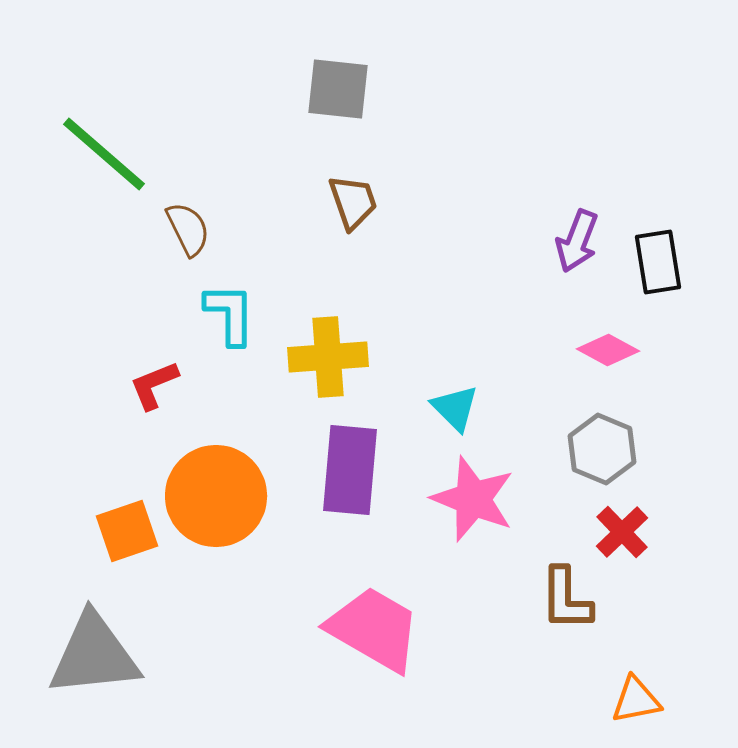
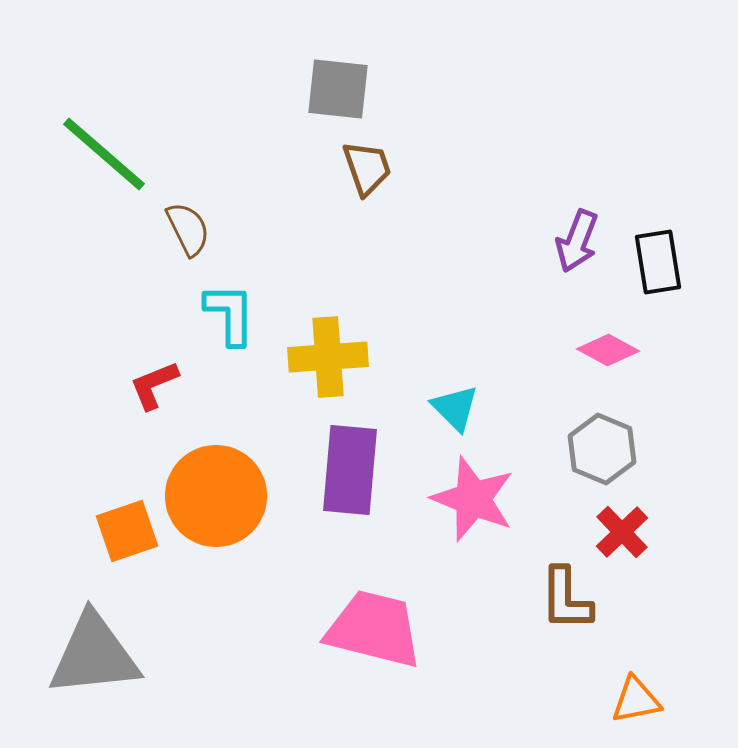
brown trapezoid: moved 14 px right, 34 px up
pink trapezoid: rotated 16 degrees counterclockwise
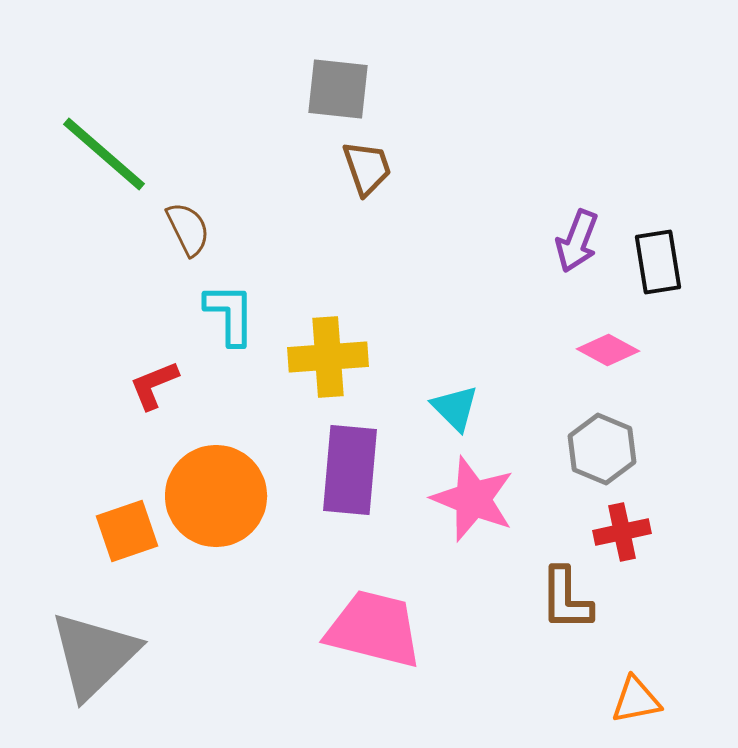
red cross: rotated 32 degrees clockwise
gray triangle: rotated 38 degrees counterclockwise
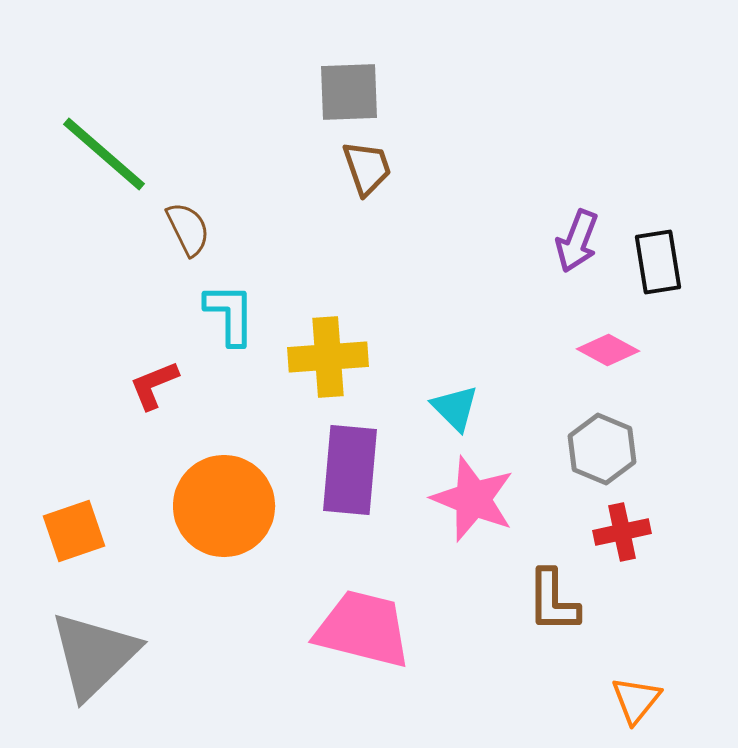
gray square: moved 11 px right, 3 px down; rotated 8 degrees counterclockwise
orange circle: moved 8 px right, 10 px down
orange square: moved 53 px left
brown L-shape: moved 13 px left, 2 px down
pink trapezoid: moved 11 px left
orange triangle: rotated 40 degrees counterclockwise
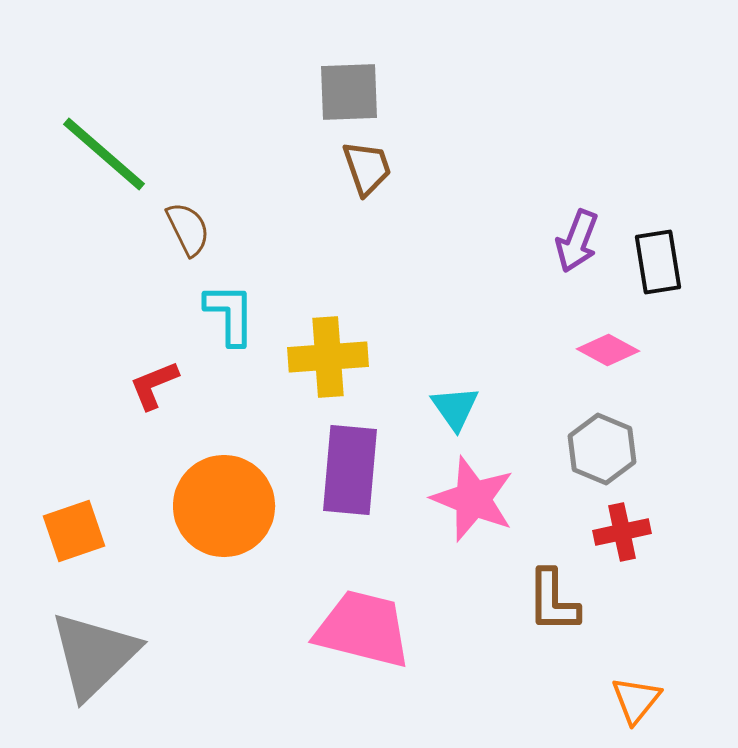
cyan triangle: rotated 10 degrees clockwise
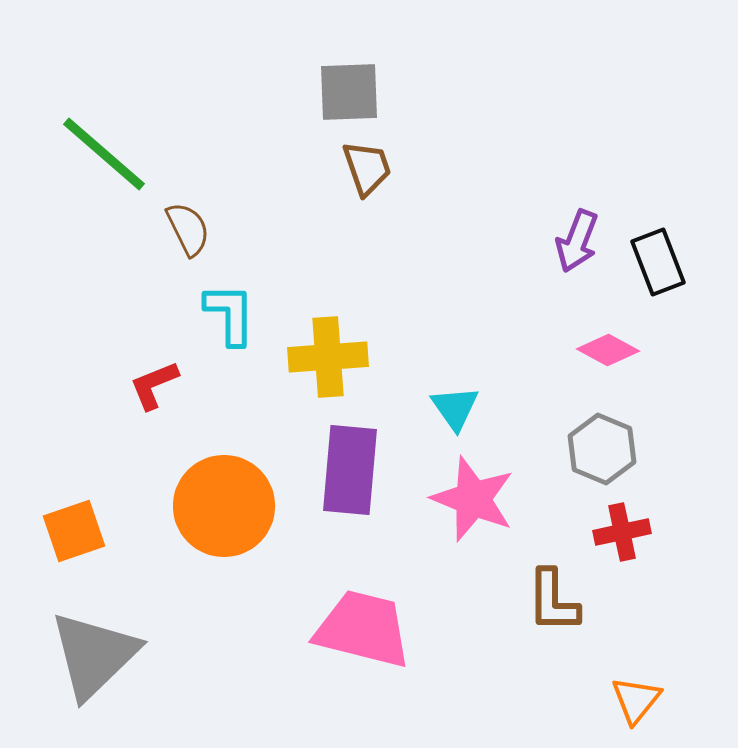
black rectangle: rotated 12 degrees counterclockwise
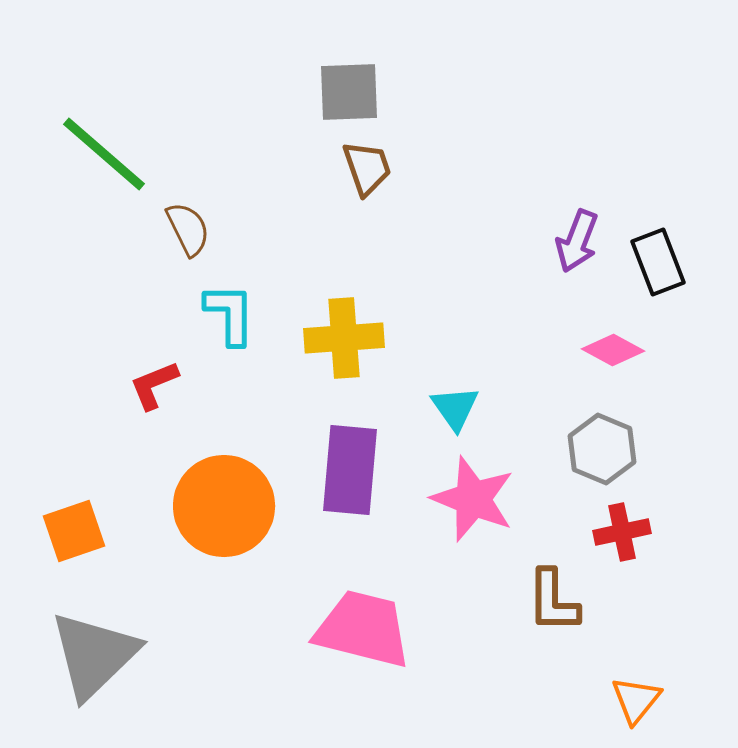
pink diamond: moved 5 px right
yellow cross: moved 16 px right, 19 px up
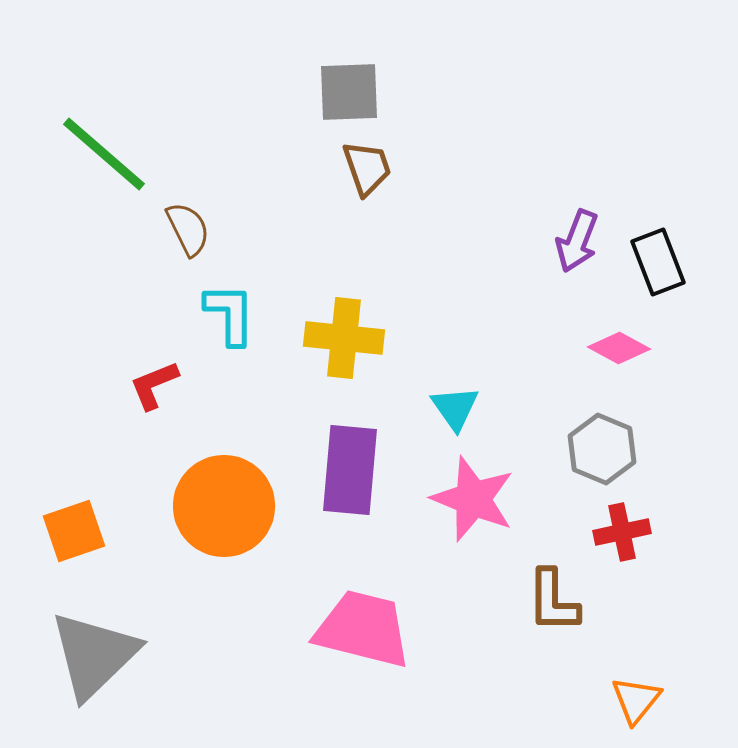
yellow cross: rotated 10 degrees clockwise
pink diamond: moved 6 px right, 2 px up
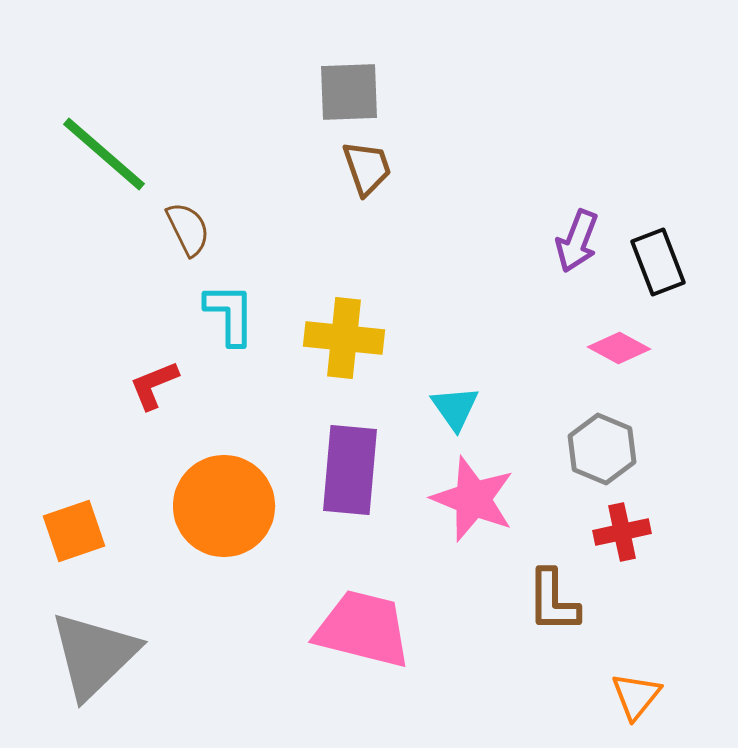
orange triangle: moved 4 px up
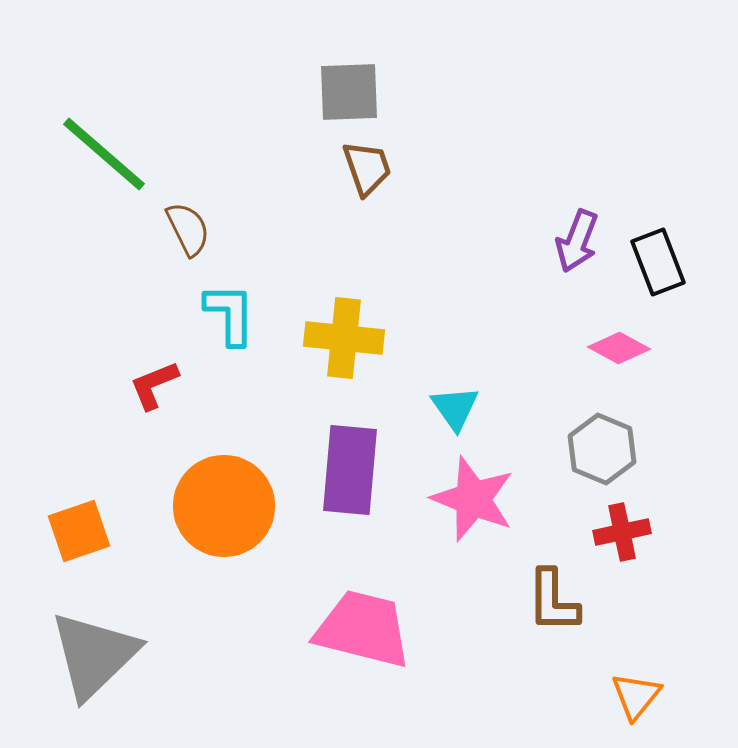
orange square: moved 5 px right
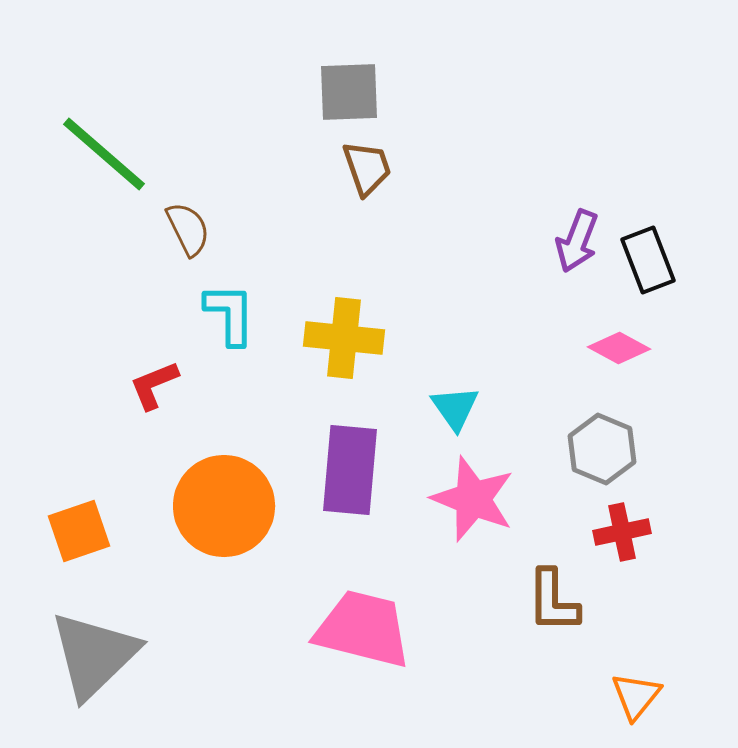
black rectangle: moved 10 px left, 2 px up
